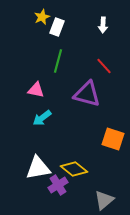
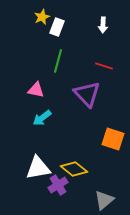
red line: rotated 30 degrees counterclockwise
purple triangle: rotated 32 degrees clockwise
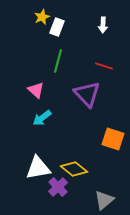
pink triangle: rotated 30 degrees clockwise
purple cross: moved 2 px down; rotated 12 degrees counterclockwise
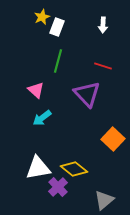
red line: moved 1 px left
orange square: rotated 25 degrees clockwise
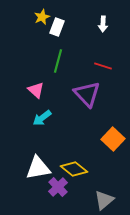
white arrow: moved 1 px up
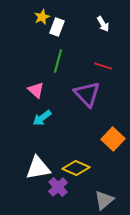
white arrow: rotated 35 degrees counterclockwise
yellow diamond: moved 2 px right, 1 px up; rotated 16 degrees counterclockwise
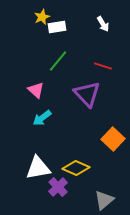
white rectangle: rotated 60 degrees clockwise
green line: rotated 25 degrees clockwise
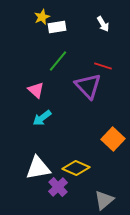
purple triangle: moved 1 px right, 8 px up
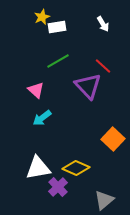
green line: rotated 20 degrees clockwise
red line: rotated 24 degrees clockwise
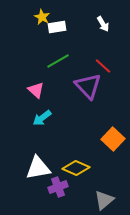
yellow star: rotated 21 degrees counterclockwise
purple cross: rotated 24 degrees clockwise
